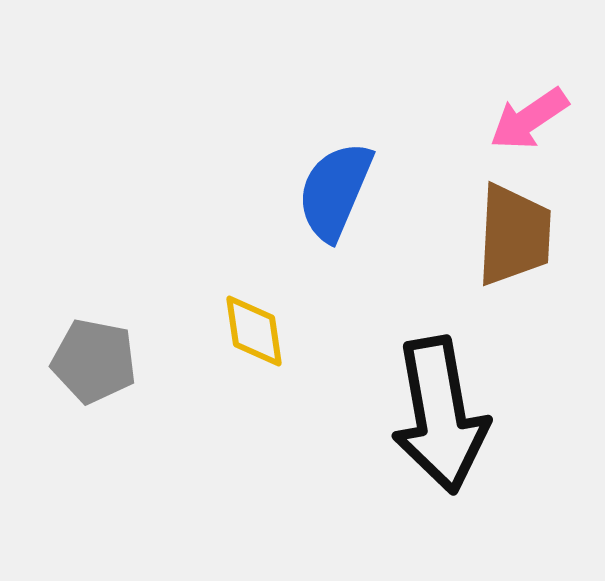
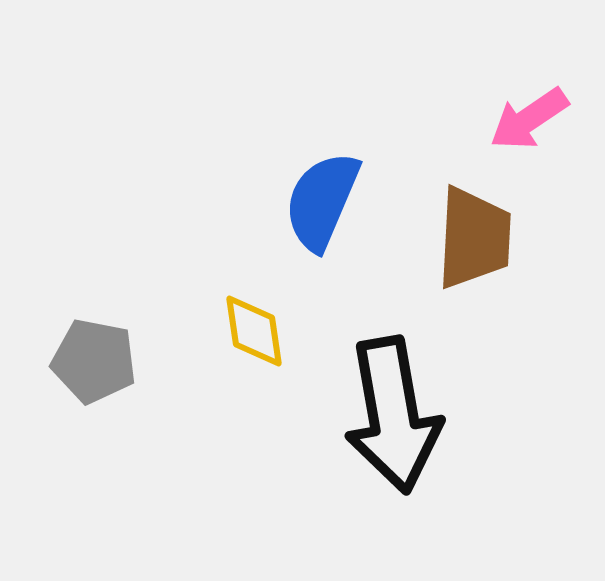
blue semicircle: moved 13 px left, 10 px down
brown trapezoid: moved 40 px left, 3 px down
black arrow: moved 47 px left
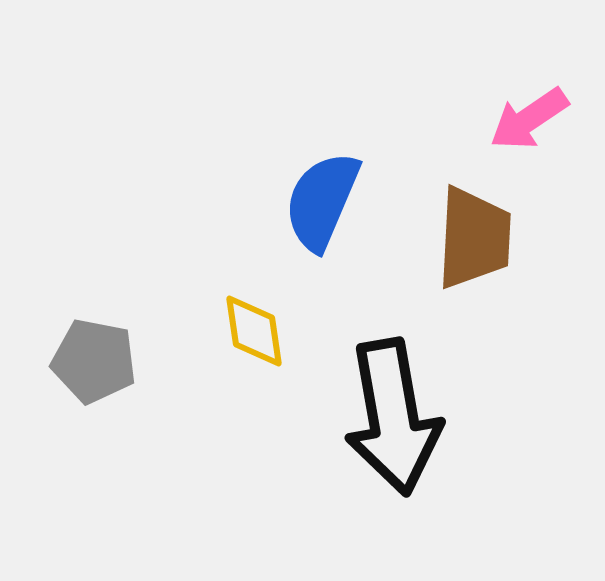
black arrow: moved 2 px down
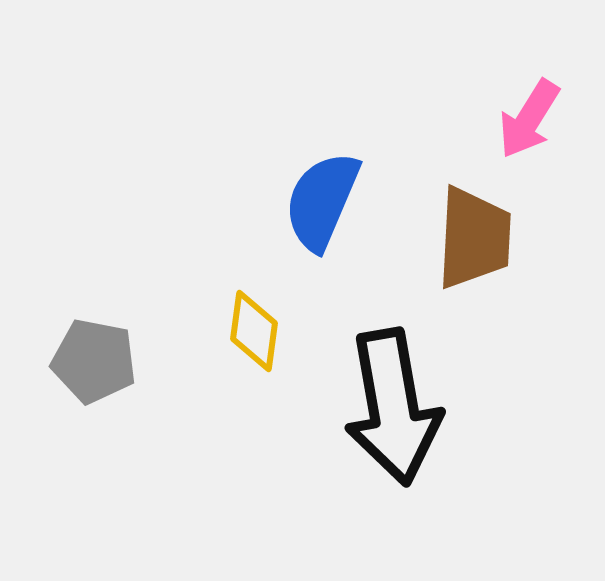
pink arrow: rotated 24 degrees counterclockwise
yellow diamond: rotated 16 degrees clockwise
black arrow: moved 10 px up
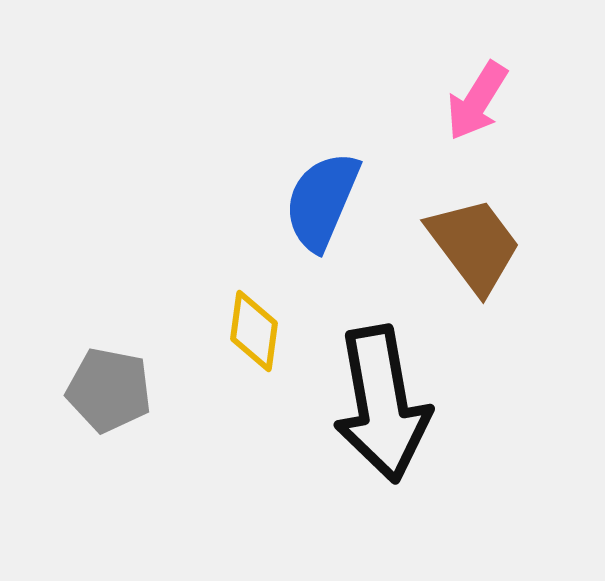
pink arrow: moved 52 px left, 18 px up
brown trapezoid: moved 7 px down; rotated 40 degrees counterclockwise
gray pentagon: moved 15 px right, 29 px down
black arrow: moved 11 px left, 3 px up
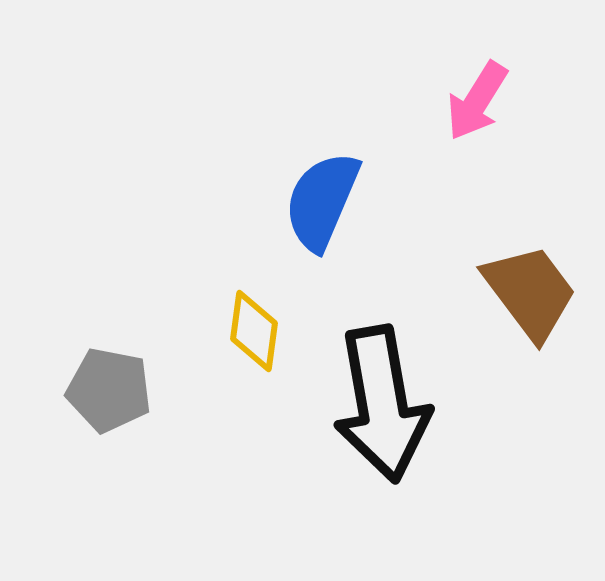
brown trapezoid: moved 56 px right, 47 px down
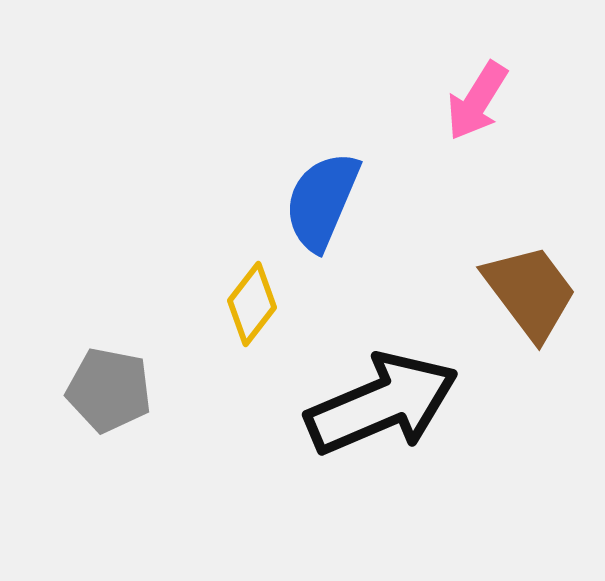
yellow diamond: moved 2 px left, 27 px up; rotated 30 degrees clockwise
black arrow: rotated 103 degrees counterclockwise
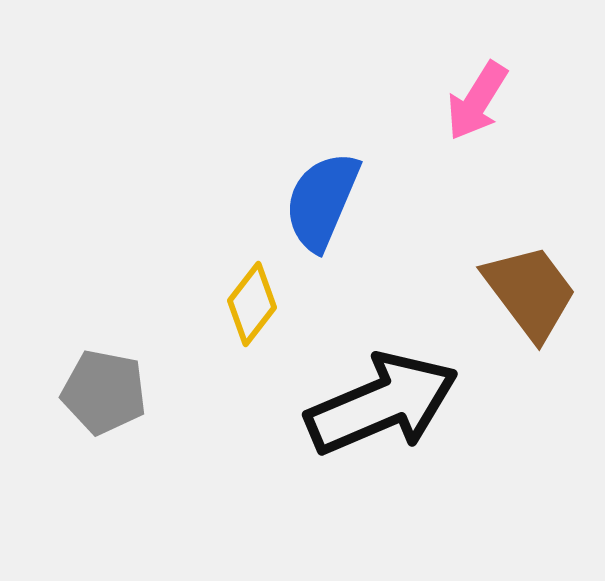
gray pentagon: moved 5 px left, 2 px down
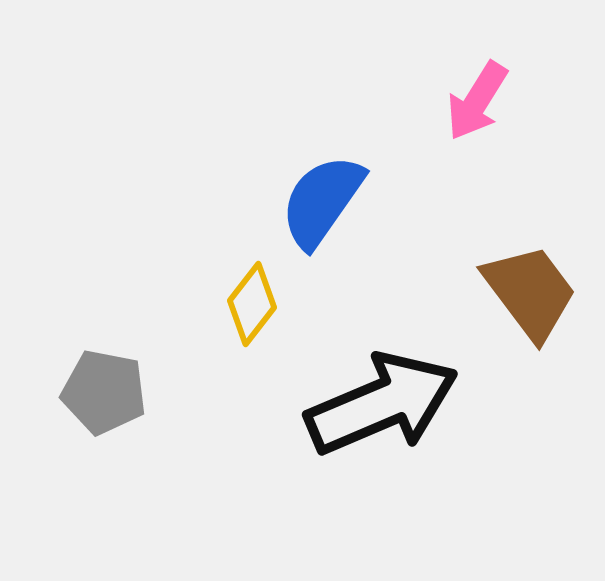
blue semicircle: rotated 12 degrees clockwise
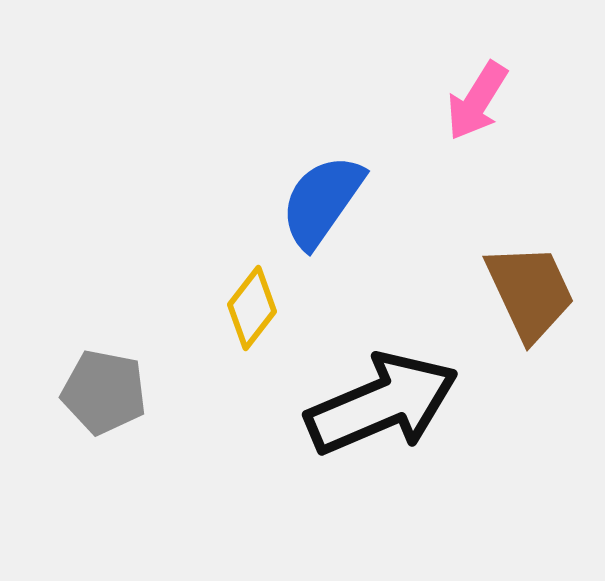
brown trapezoid: rotated 12 degrees clockwise
yellow diamond: moved 4 px down
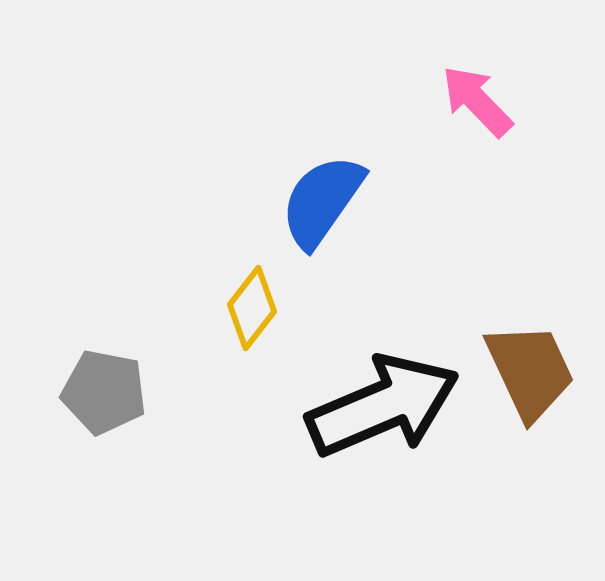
pink arrow: rotated 104 degrees clockwise
brown trapezoid: moved 79 px down
black arrow: moved 1 px right, 2 px down
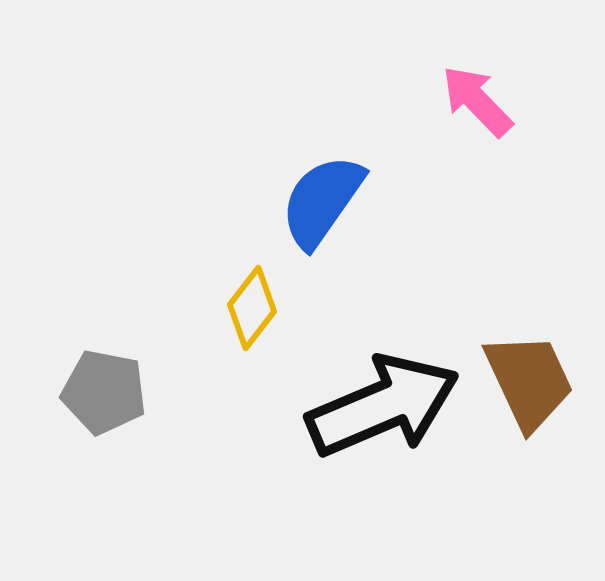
brown trapezoid: moved 1 px left, 10 px down
